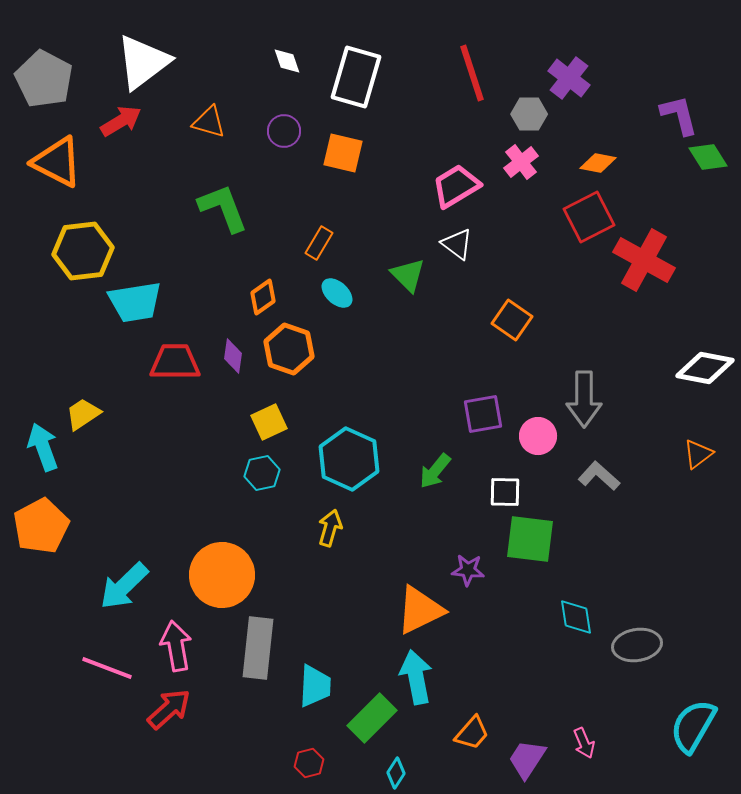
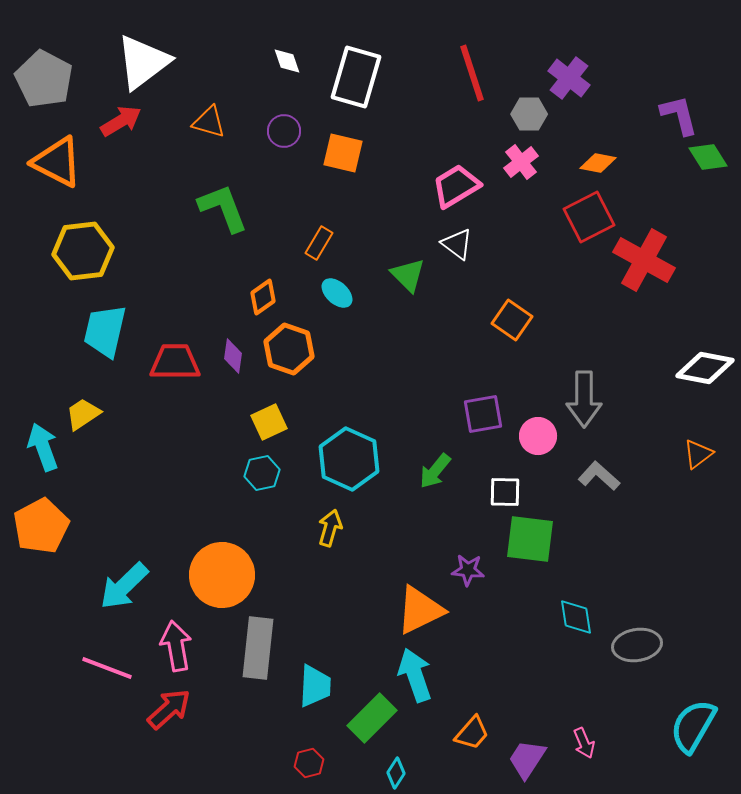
cyan trapezoid at (135, 302): moved 30 px left, 29 px down; rotated 112 degrees clockwise
cyan arrow at (416, 677): moved 1 px left, 2 px up; rotated 8 degrees counterclockwise
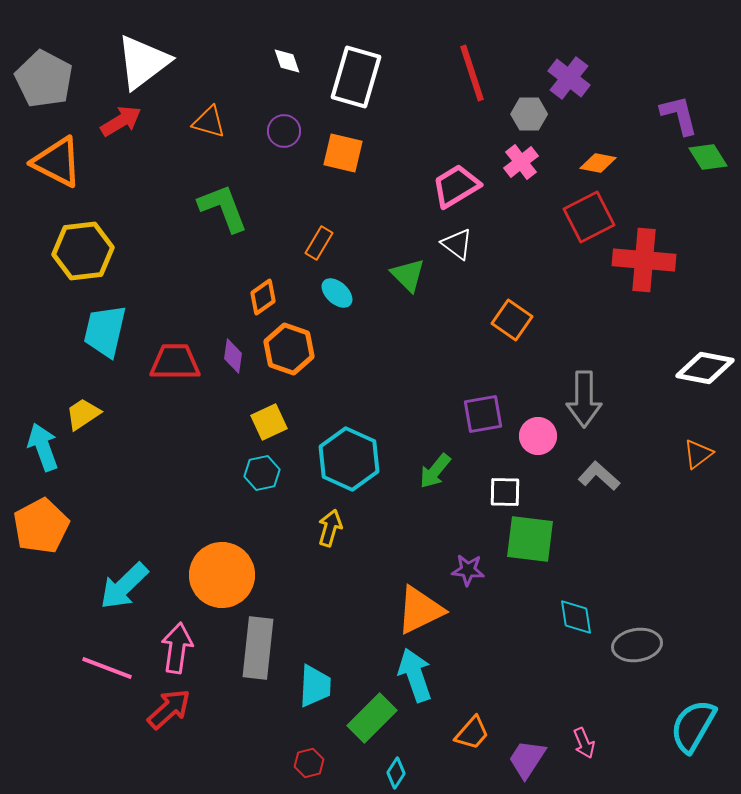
red cross at (644, 260): rotated 24 degrees counterclockwise
pink arrow at (176, 646): moved 1 px right, 2 px down; rotated 18 degrees clockwise
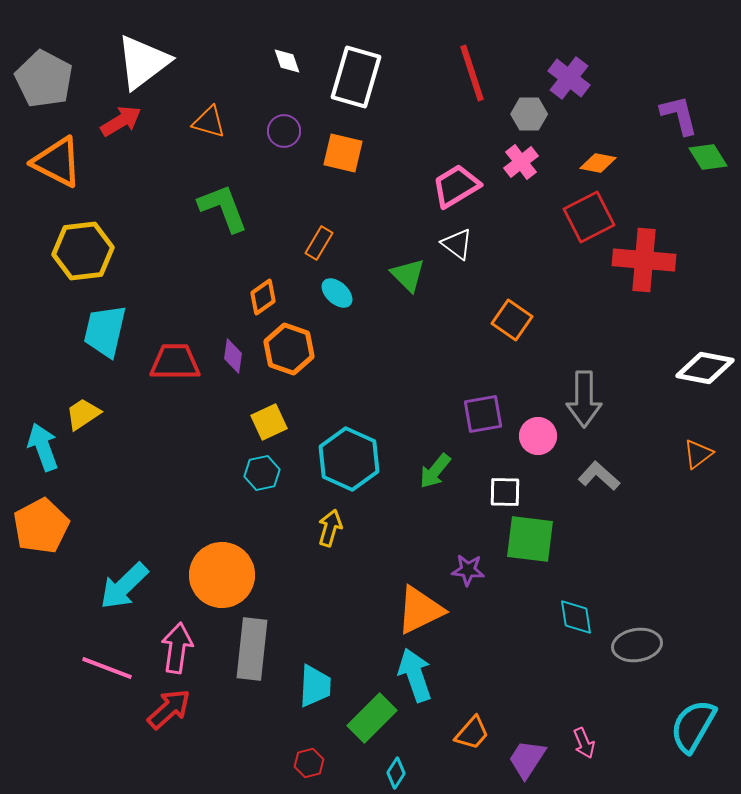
gray rectangle at (258, 648): moved 6 px left, 1 px down
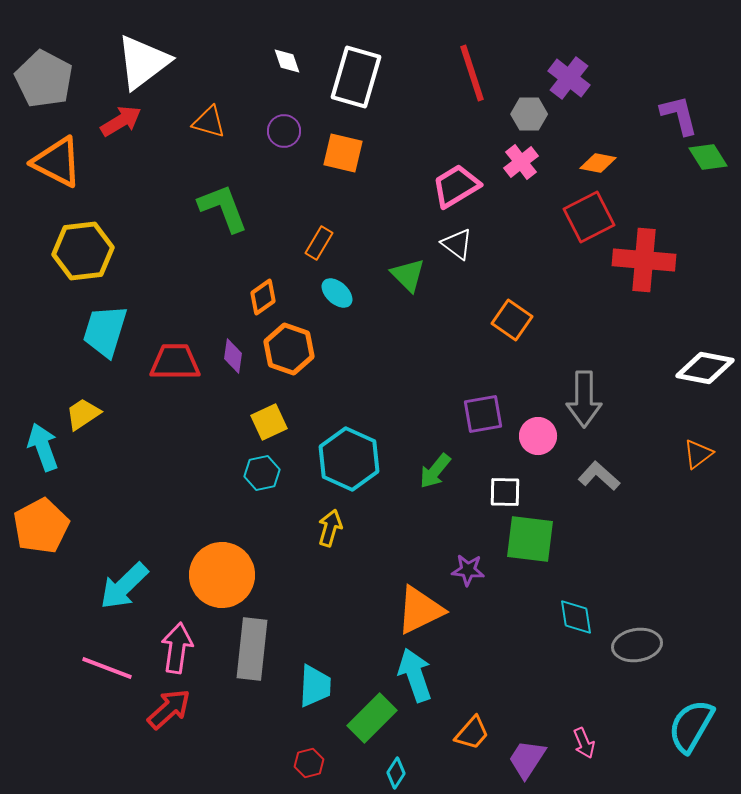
cyan trapezoid at (105, 331): rotated 4 degrees clockwise
cyan semicircle at (693, 726): moved 2 px left
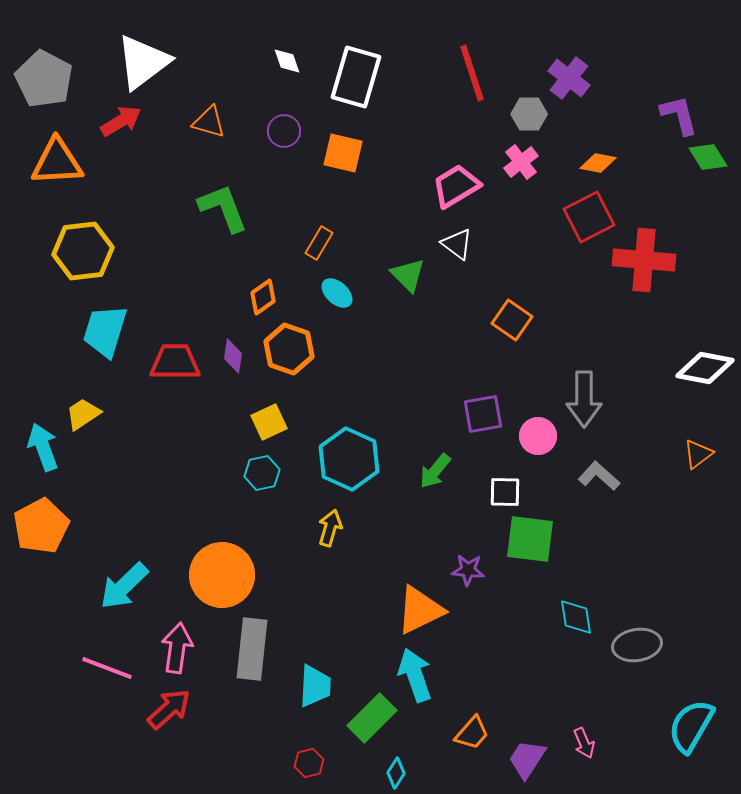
orange triangle at (57, 162): rotated 30 degrees counterclockwise
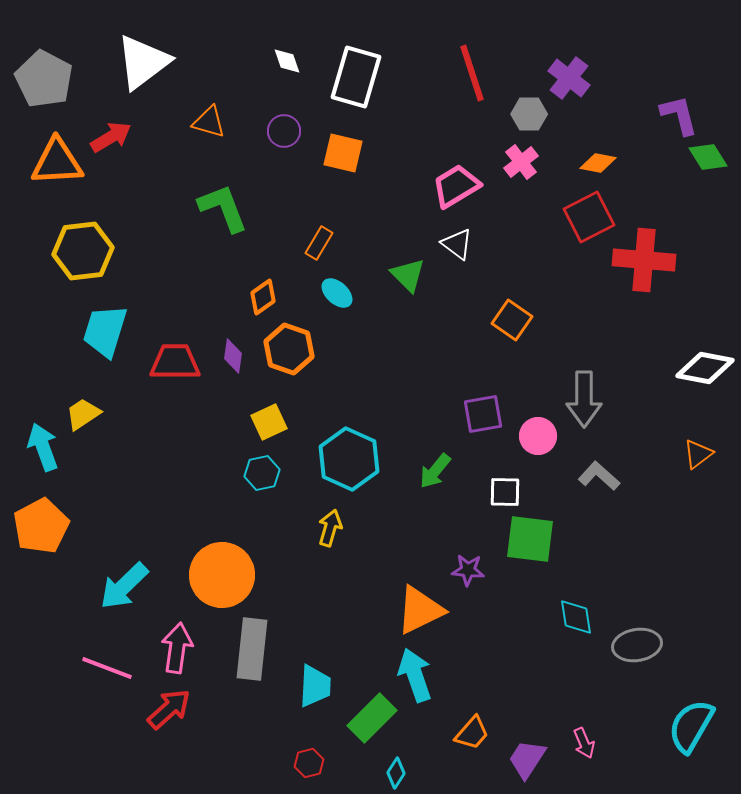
red arrow at (121, 121): moved 10 px left, 16 px down
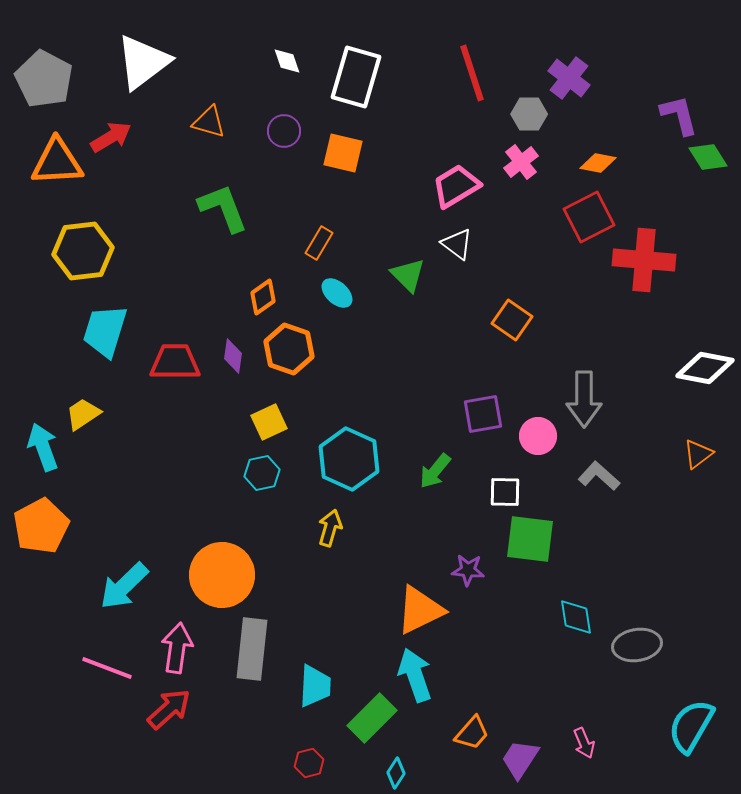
purple trapezoid at (527, 759): moved 7 px left
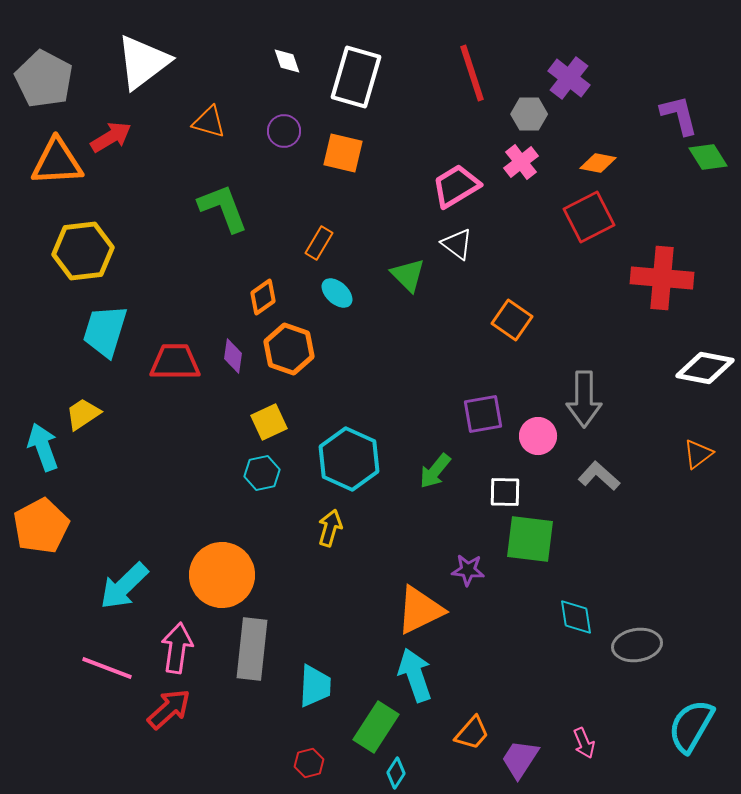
red cross at (644, 260): moved 18 px right, 18 px down
green rectangle at (372, 718): moved 4 px right, 9 px down; rotated 12 degrees counterclockwise
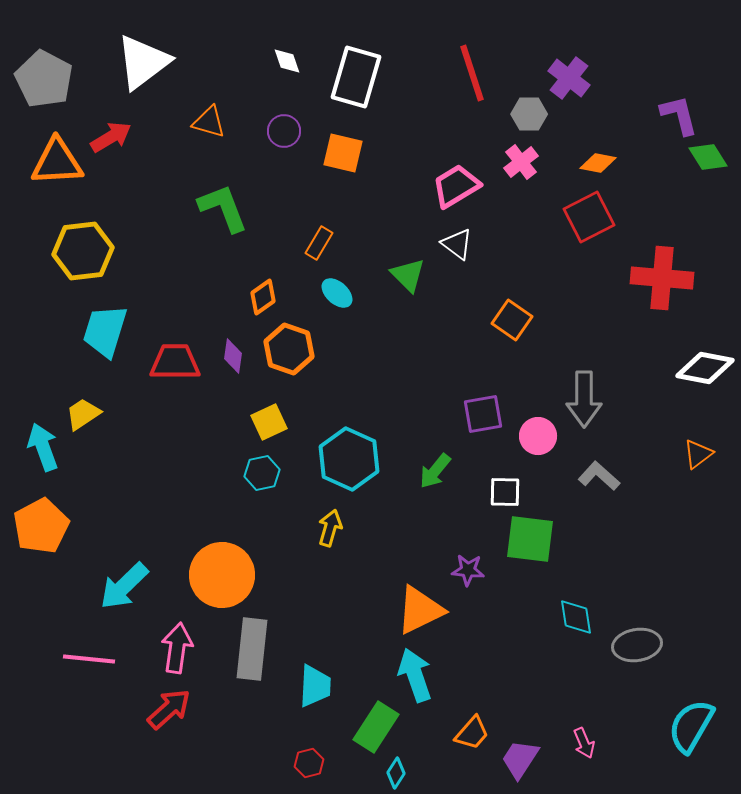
pink line at (107, 668): moved 18 px left, 9 px up; rotated 15 degrees counterclockwise
